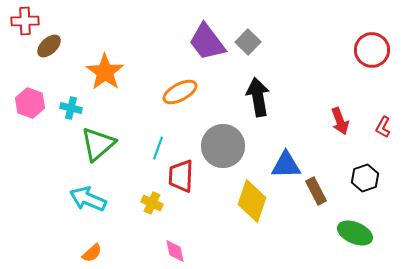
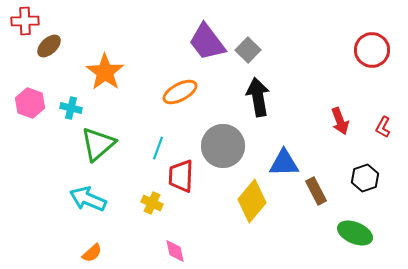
gray square: moved 8 px down
blue triangle: moved 2 px left, 2 px up
yellow diamond: rotated 21 degrees clockwise
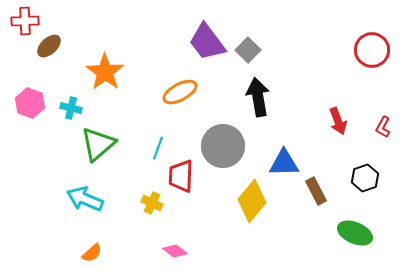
red arrow: moved 2 px left
cyan arrow: moved 3 px left
pink diamond: rotated 40 degrees counterclockwise
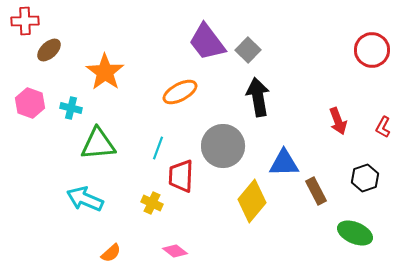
brown ellipse: moved 4 px down
green triangle: rotated 36 degrees clockwise
orange semicircle: moved 19 px right
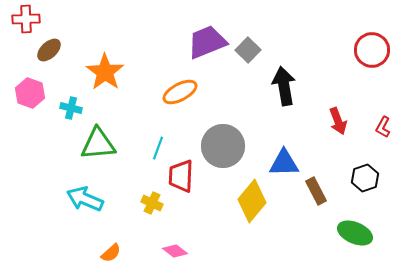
red cross: moved 1 px right, 2 px up
purple trapezoid: rotated 105 degrees clockwise
black arrow: moved 26 px right, 11 px up
pink hexagon: moved 10 px up
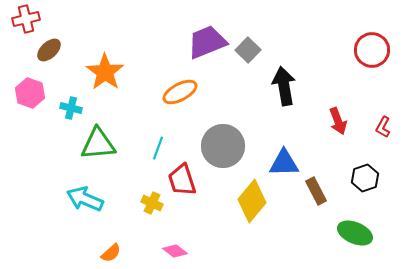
red cross: rotated 12 degrees counterclockwise
red trapezoid: moved 1 px right, 4 px down; rotated 20 degrees counterclockwise
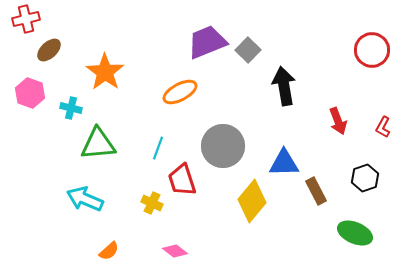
orange semicircle: moved 2 px left, 2 px up
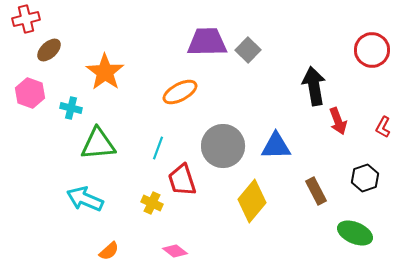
purple trapezoid: rotated 21 degrees clockwise
black arrow: moved 30 px right
blue triangle: moved 8 px left, 17 px up
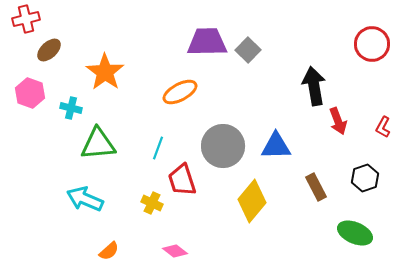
red circle: moved 6 px up
brown rectangle: moved 4 px up
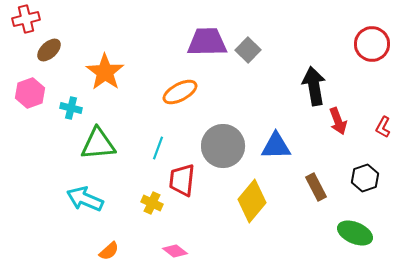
pink hexagon: rotated 20 degrees clockwise
red trapezoid: rotated 24 degrees clockwise
